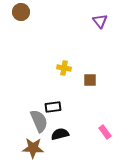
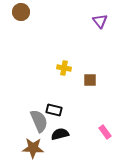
black rectangle: moved 1 px right, 3 px down; rotated 21 degrees clockwise
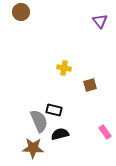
brown square: moved 5 px down; rotated 16 degrees counterclockwise
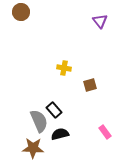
black rectangle: rotated 35 degrees clockwise
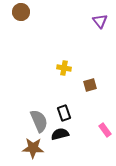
black rectangle: moved 10 px right, 3 px down; rotated 21 degrees clockwise
pink rectangle: moved 2 px up
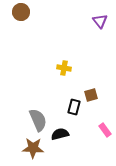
brown square: moved 1 px right, 10 px down
black rectangle: moved 10 px right, 6 px up; rotated 35 degrees clockwise
gray semicircle: moved 1 px left, 1 px up
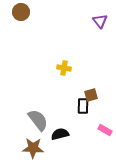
black rectangle: moved 9 px right, 1 px up; rotated 14 degrees counterclockwise
gray semicircle: rotated 15 degrees counterclockwise
pink rectangle: rotated 24 degrees counterclockwise
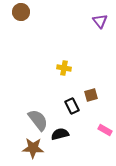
black rectangle: moved 11 px left; rotated 28 degrees counterclockwise
